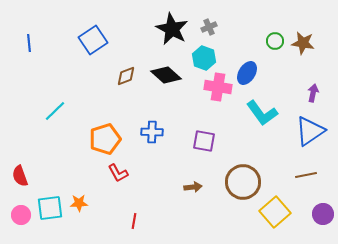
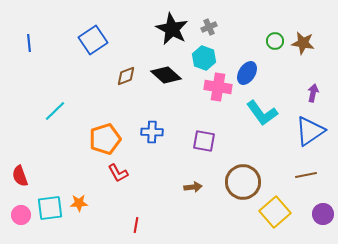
red line: moved 2 px right, 4 px down
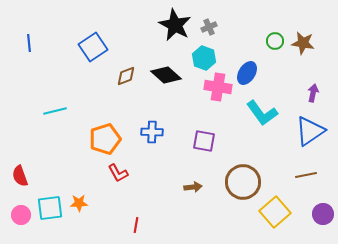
black star: moved 3 px right, 4 px up
blue square: moved 7 px down
cyan line: rotated 30 degrees clockwise
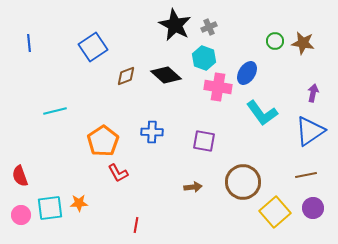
orange pentagon: moved 2 px left, 2 px down; rotated 16 degrees counterclockwise
purple circle: moved 10 px left, 6 px up
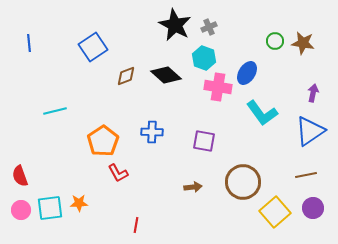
pink circle: moved 5 px up
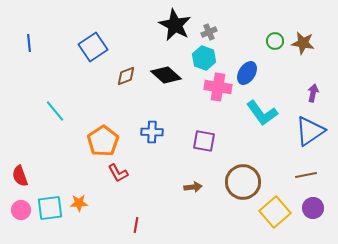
gray cross: moved 5 px down
cyan line: rotated 65 degrees clockwise
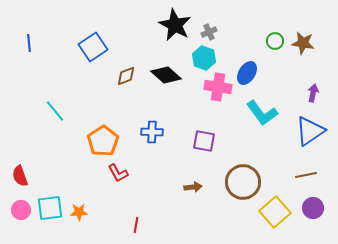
orange star: moved 9 px down
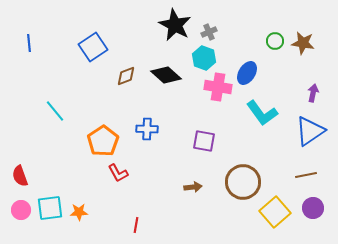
blue cross: moved 5 px left, 3 px up
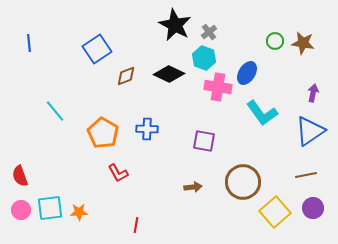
gray cross: rotated 14 degrees counterclockwise
blue square: moved 4 px right, 2 px down
black diamond: moved 3 px right, 1 px up; rotated 16 degrees counterclockwise
orange pentagon: moved 8 px up; rotated 8 degrees counterclockwise
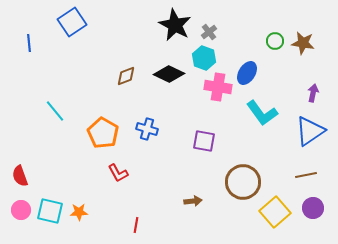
blue square: moved 25 px left, 27 px up
blue cross: rotated 15 degrees clockwise
brown arrow: moved 14 px down
cyan square: moved 3 px down; rotated 20 degrees clockwise
